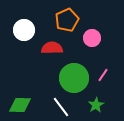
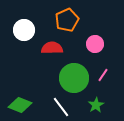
pink circle: moved 3 px right, 6 px down
green diamond: rotated 20 degrees clockwise
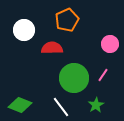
pink circle: moved 15 px right
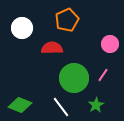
white circle: moved 2 px left, 2 px up
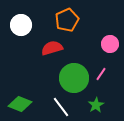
white circle: moved 1 px left, 3 px up
red semicircle: rotated 15 degrees counterclockwise
pink line: moved 2 px left, 1 px up
green diamond: moved 1 px up
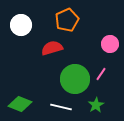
green circle: moved 1 px right, 1 px down
white line: rotated 40 degrees counterclockwise
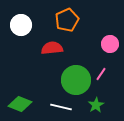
red semicircle: rotated 10 degrees clockwise
green circle: moved 1 px right, 1 px down
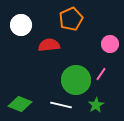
orange pentagon: moved 4 px right, 1 px up
red semicircle: moved 3 px left, 3 px up
white line: moved 2 px up
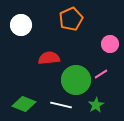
red semicircle: moved 13 px down
pink line: rotated 24 degrees clockwise
green diamond: moved 4 px right
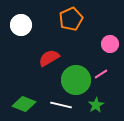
red semicircle: rotated 25 degrees counterclockwise
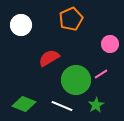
white line: moved 1 px right, 1 px down; rotated 10 degrees clockwise
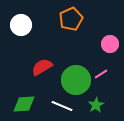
red semicircle: moved 7 px left, 9 px down
green diamond: rotated 25 degrees counterclockwise
